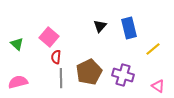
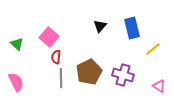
blue rectangle: moved 3 px right
pink semicircle: moved 2 px left; rotated 78 degrees clockwise
pink triangle: moved 1 px right
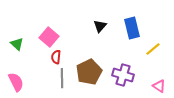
gray line: moved 1 px right
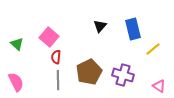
blue rectangle: moved 1 px right, 1 px down
gray line: moved 4 px left, 2 px down
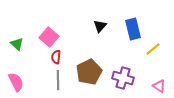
purple cross: moved 3 px down
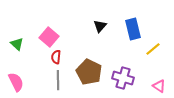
brown pentagon: rotated 20 degrees counterclockwise
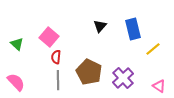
purple cross: rotated 30 degrees clockwise
pink semicircle: rotated 18 degrees counterclockwise
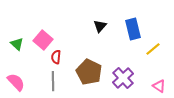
pink square: moved 6 px left, 3 px down
gray line: moved 5 px left, 1 px down
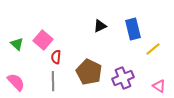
black triangle: rotated 24 degrees clockwise
purple cross: rotated 20 degrees clockwise
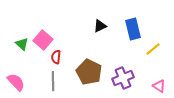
green triangle: moved 5 px right
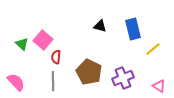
black triangle: rotated 40 degrees clockwise
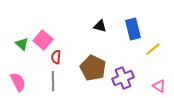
brown pentagon: moved 4 px right, 4 px up
pink semicircle: moved 2 px right; rotated 18 degrees clockwise
